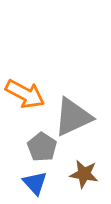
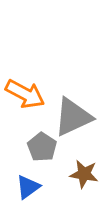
blue triangle: moved 7 px left, 4 px down; rotated 36 degrees clockwise
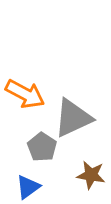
gray triangle: moved 1 px down
brown star: moved 7 px right, 1 px down
